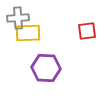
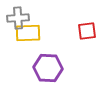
purple hexagon: moved 2 px right
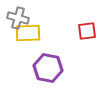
gray cross: rotated 20 degrees clockwise
purple hexagon: rotated 8 degrees clockwise
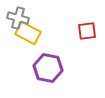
yellow rectangle: rotated 30 degrees clockwise
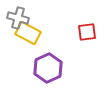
red square: moved 1 px down
purple hexagon: rotated 24 degrees clockwise
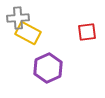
gray cross: rotated 20 degrees counterclockwise
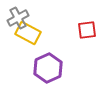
gray cross: rotated 25 degrees counterclockwise
red square: moved 2 px up
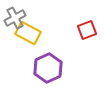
gray cross: moved 3 px left
red square: rotated 12 degrees counterclockwise
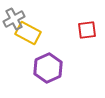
gray cross: moved 1 px left, 1 px down
red square: rotated 12 degrees clockwise
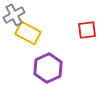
gray cross: moved 4 px up
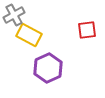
yellow rectangle: moved 1 px right, 2 px down
